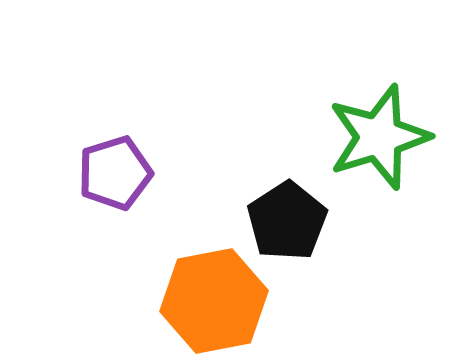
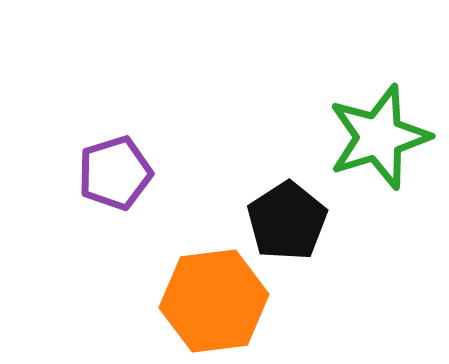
orange hexagon: rotated 4 degrees clockwise
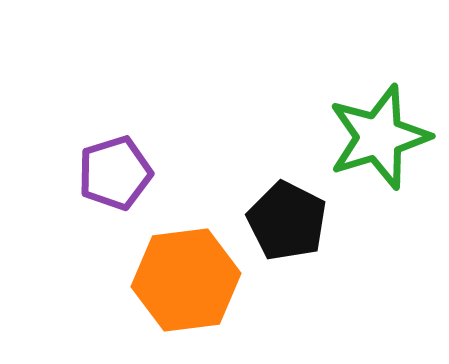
black pentagon: rotated 12 degrees counterclockwise
orange hexagon: moved 28 px left, 21 px up
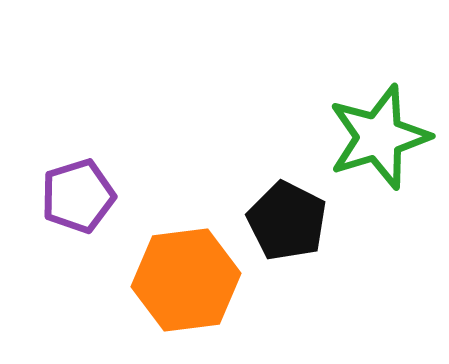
purple pentagon: moved 37 px left, 23 px down
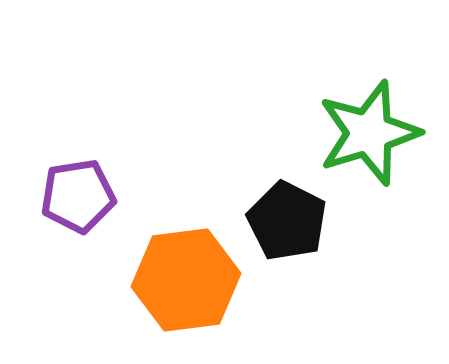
green star: moved 10 px left, 4 px up
purple pentagon: rotated 8 degrees clockwise
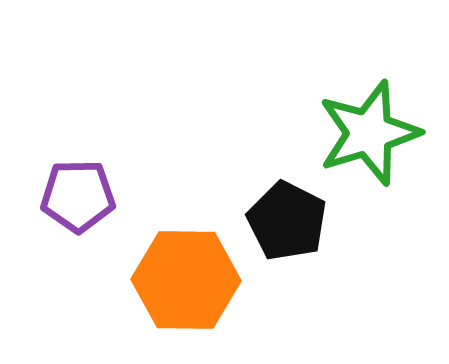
purple pentagon: rotated 8 degrees clockwise
orange hexagon: rotated 8 degrees clockwise
